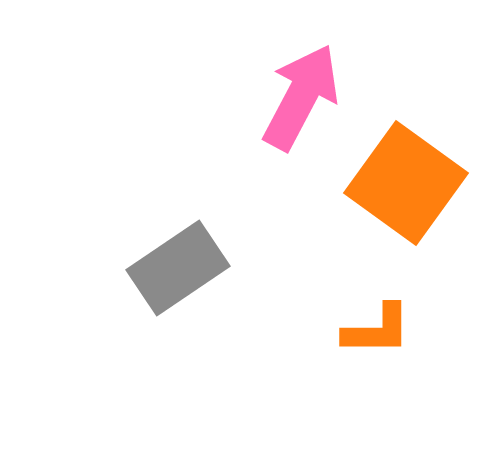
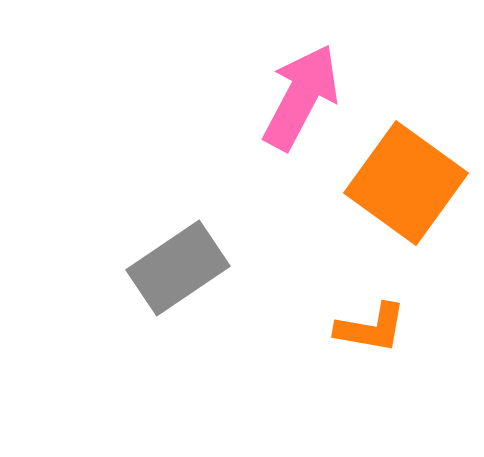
orange L-shape: moved 6 px left, 2 px up; rotated 10 degrees clockwise
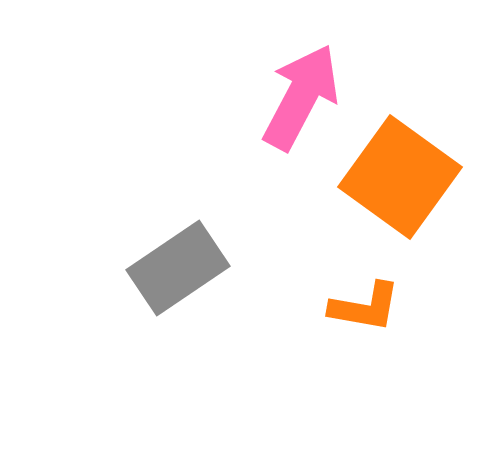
orange square: moved 6 px left, 6 px up
orange L-shape: moved 6 px left, 21 px up
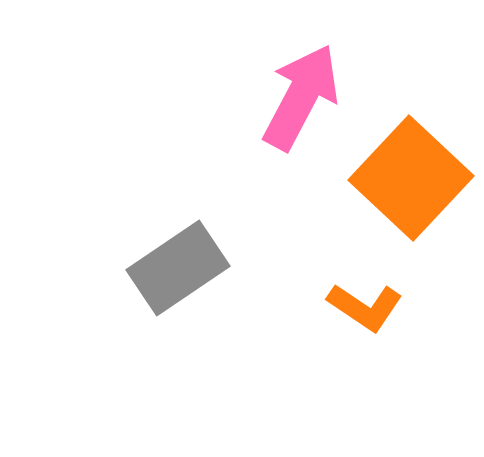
orange square: moved 11 px right, 1 px down; rotated 7 degrees clockwise
orange L-shape: rotated 24 degrees clockwise
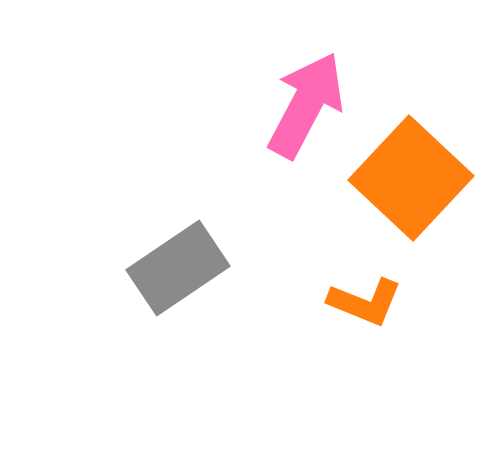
pink arrow: moved 5 px right, 8 px down
orange L-shape: moved 5 px up; rotated 12 degrees counterclockwise
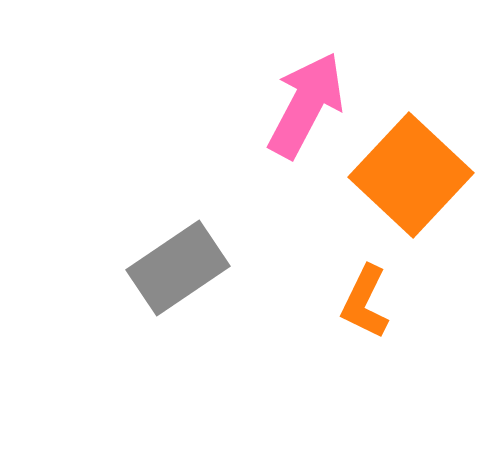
orange square: moved 3 px up
orange L-shape: rotated 94 degrees clockwise
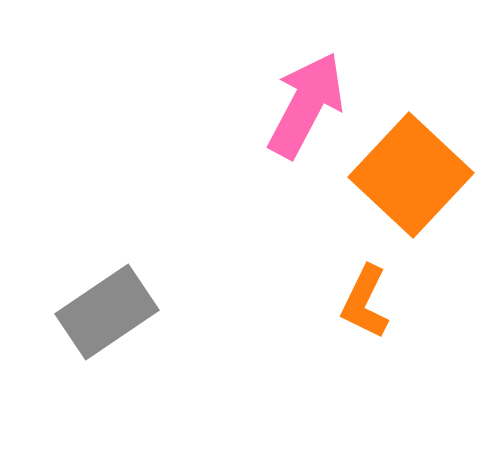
gray rectangle: moved 71 px left, 44 px down
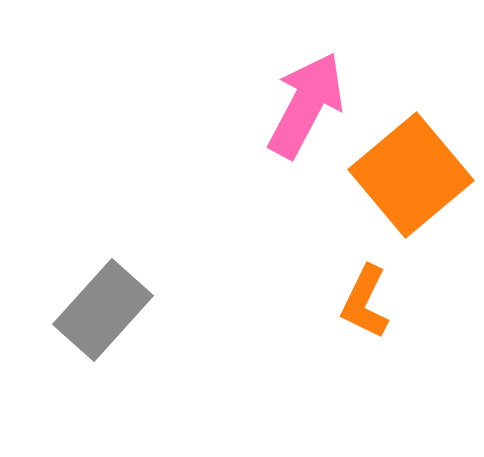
orange square: rotated 7 degrees clockwise
gray rectangle: moved 4 px left, 2 px up; rotated 14 degrees counterclockwise
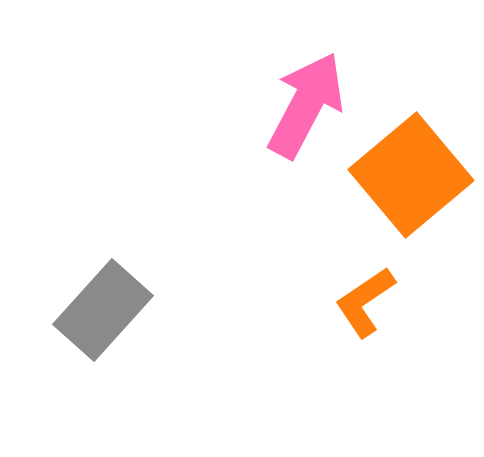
orange L-shape: rotated 30 degrees clockwise
